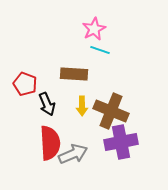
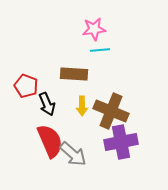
pink star: rotated 20 degrees clockwise
cyan line: rotated 24 degrees counterclockwise
red pentagon: moved 1 px right, 2 px down
red semicircle: moved 2 px up; rotated 20 degrees counterclockwise
gray arrow: rotated 64 degrees clockwise
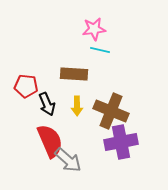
cyan line: rotated 18 degrees clockwise
red pentagon: rotated 15 degrees counterclockwise
yellow arrow: moved 5 px left
gray arrow: moved 5 px left, 6 px down
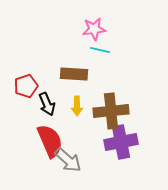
red pentagon: rotated 25 degrees counterclockwise
brown cross: rotated 28 degrees counterclockwise
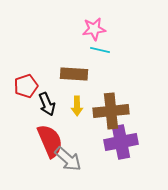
gray arrow: moved 1 px up
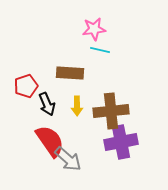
brown rectangle: moved 4 px left, 1 px up
red semicircle: rotated 12 degrees counterclockwise
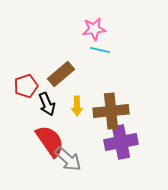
brown rectangle: moved 9 px left, 1 px down; rotated 44 degrees counterclockwise
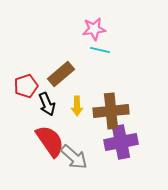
gray arrow: moved 6 px right, 2 px up
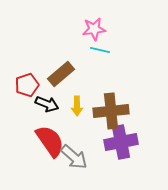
red pentagon: moved 1 px right, 1 px up
black arrow: rotated 45 degrees counterclockwise
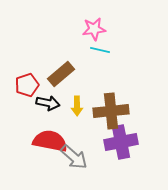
black arrow: moved 1 px right, 1 px up; rotated 10 degrees counterclockwise
red semicircle: rotated 44 degrees counterclockwise
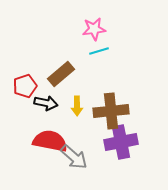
cyan line: moved 1 px left, 1 px down; rotated 30 degrees counterclockwise
red pentagon: moved 2 px left, 1 px down
black arrow: moved 2 px left
